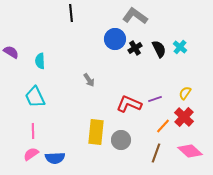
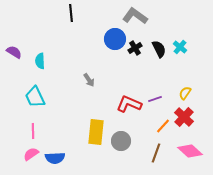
purple semicircle: moved 3 px right
gray circle: moved 1 px down
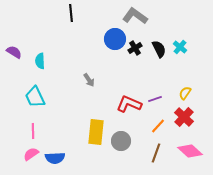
orange line: moved 5 px left
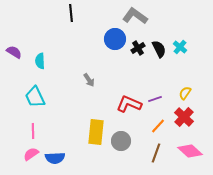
black cross: moved 3 px right
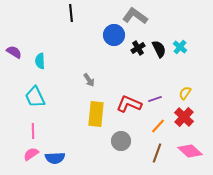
blue circle: moved 1 px left, 4 px up
yellow rectangle: moved 18 px up
brown line: moved 1 px right
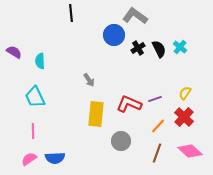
pink semicircle: moved 2 px left, 5 px down
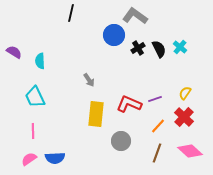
black line: rotated 18 degrees clockwise
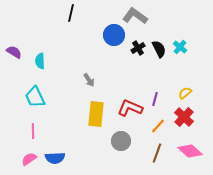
yellow semicircle: rotated 16 degrees clockwise
purple line: rotated 56 degrees counterclockwise
red L-shape: moved 1 px right, 4 px down
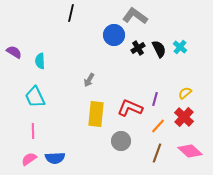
gray arrow: rotated 64 degrees clockwise
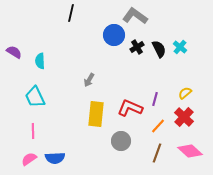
black cross: moved 1 px left, 1 px up
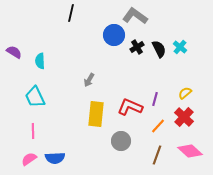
red L-shape: moved 1 px up
brown line: moved 2 px down
